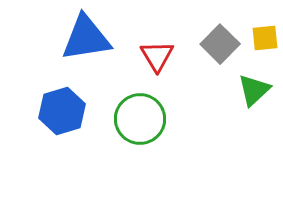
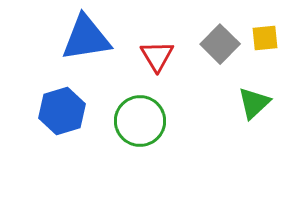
green triangle: moved 13 px down
green circle: moved 2 px down
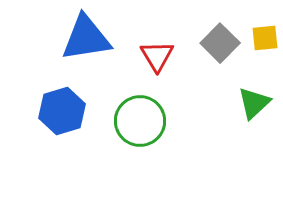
gray square: moved 1 px up
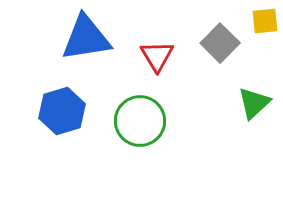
yellow square: moved 17 px up
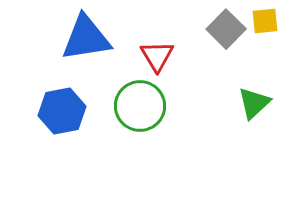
gray square: moved 6 px right, 14 px up
blue hexagon: rotated 6 degrees clockwise
green circle: moved 15 px up
